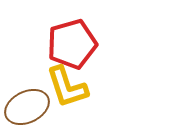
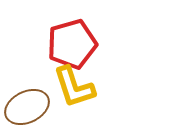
yellow L-shape: moved 7 px right
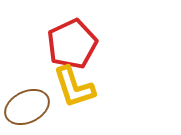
red pentagon: rotated 9 degrees counterclockwise
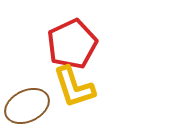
brown ellipse: moved 1 px up
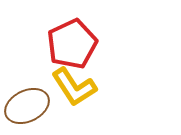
yellow L-shape: rotated 15 degrees counterclockwise
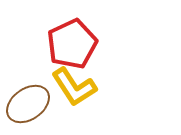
brown ellipse: moved 1 px right, 2 px up; rotated 9 degrees counterclockwise
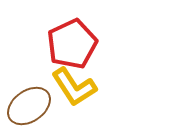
brown ellipse: moved 1 px right, 2 px down
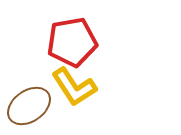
red pentagon: moved 2 px up; rotated 15 degrees clockwise
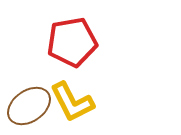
yellow L-shape: moved 2 px left, 15 px down; rotated 6 degrees clockwise
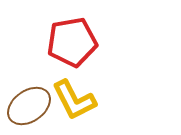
yellow L-shape: moved 2 px right, 2 px up
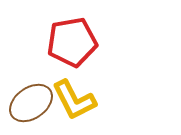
brown ellipse: moved 2 px right, 3 px up
